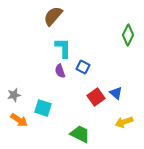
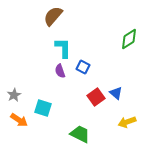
green diamond: moved 1 px right, 4 px down; rotated 30 degrees clockwise
gray star: rotated 16 degrees counterclockwise
yellow arrow: moved 3 px right
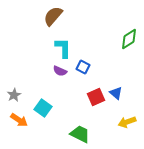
purple semicircle: rotated 48 degrees counterclockwise
red square: rotated 12 degrees clockwise
cyan square: rotated 18 degrees clockwise
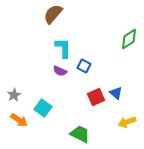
brown semicircle: moved 2 px up
blue square: moved 1 px right, 1 px up
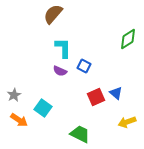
green diamond: moved 1 px left
